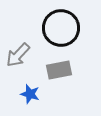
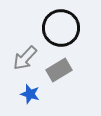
gray arrow: moved 7 px right, 3 px down
gray rectangle: rotated 20 degrees counterclockwise
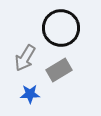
gray arrow: rotated 12 degrees counterclockwise
blue star: rotated 18 degrees counterclockwise
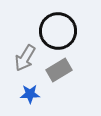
black circle: moved 3 px left, 3 px down
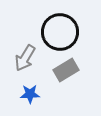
black circle: moved 2 px right, 1 px down
gray rectangle: moved 7 px right
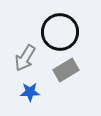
blue star: moved 2 px up
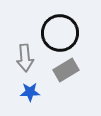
black circle: moved 1 px down
gray arrow: rotated 36 degrees counterclockwise
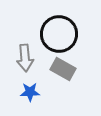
black circle: moved 1 px left, 1 px down
gray rectangle: moved 3 px left, 1 px up; rotated 60 degrees clockwise
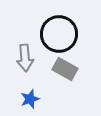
gray rectangle: moved 2 px right
blue star: moved 7 px down; rotated 18 degrees counterclockwise
